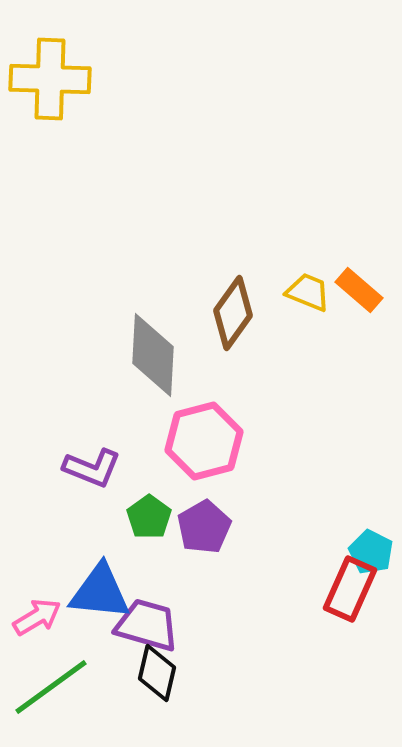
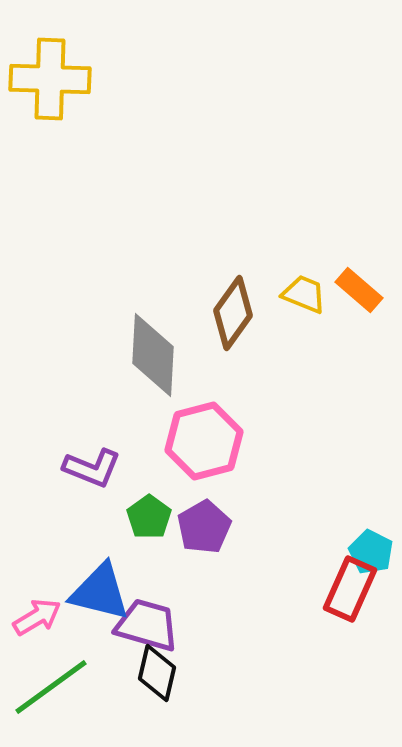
yellow trapezoid: moved 4 px left, 2 px down
blue triangle: rotated 8 degrees clockwise
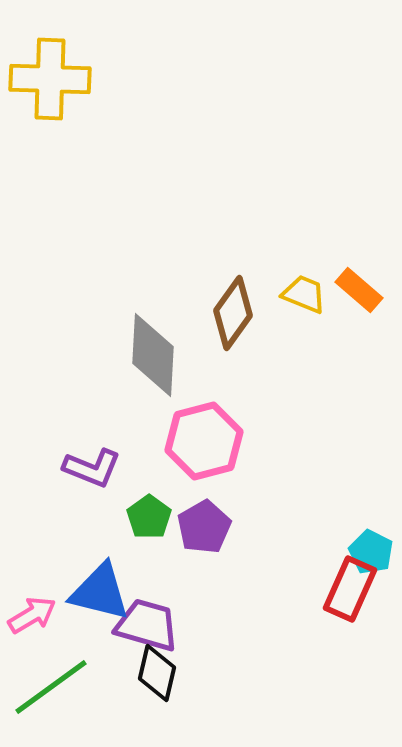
pink arrow: moved 5 px left, 2 px up
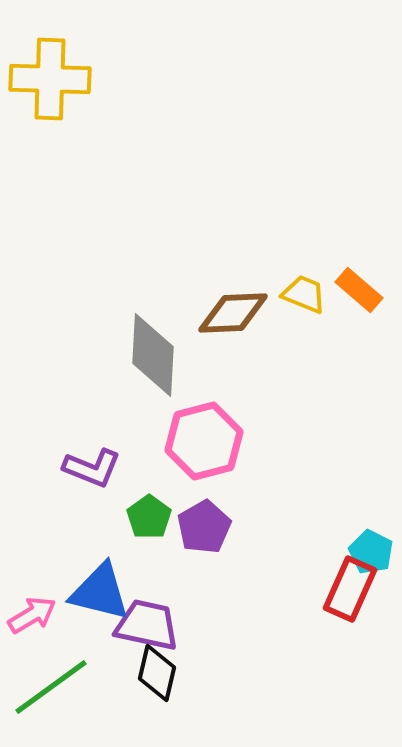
brown diamond: rotated 52 degrees clockwise
purple trapezoid: rotated 4 degrees counterclockwise
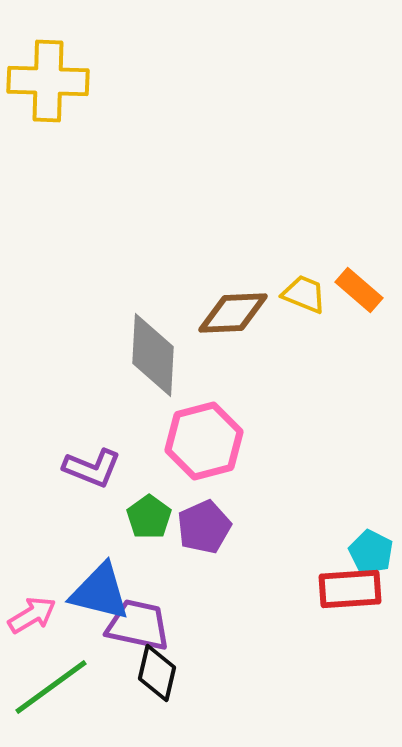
yellow cross: moved 2 px left, 2 px down
purple pentagon: rotated 6 degrees clockwise
red rectangle: rotated 62 degrees clockwise
purple trapezoid: moved 9 px left
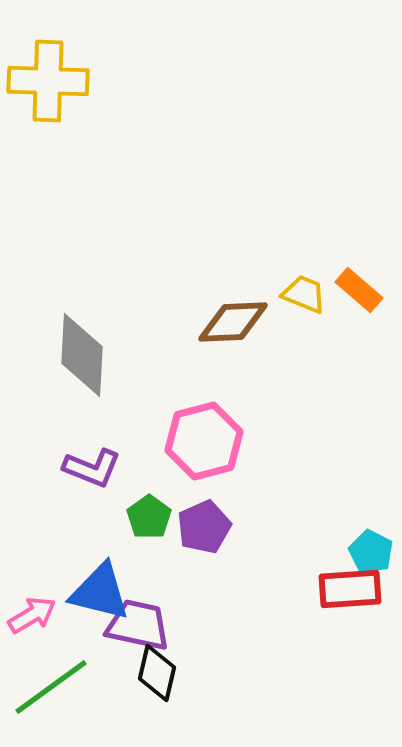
brown diamond: moved 9 px down
gray diamond: moved 71 px left
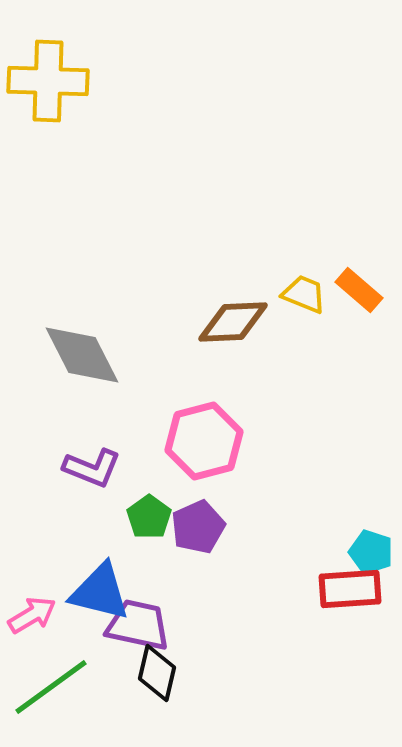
gray diamond: rotated 30 degrees counterclockwise
purple pentagon: moved 6 px left
cyan pentagon: rotated 9 degrees counterclockwise
